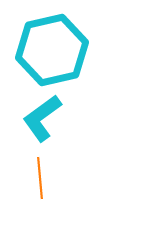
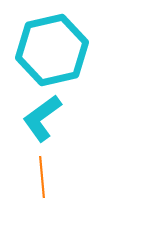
orange line: moved 2 px right, 1 px up
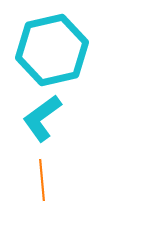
orange line: moved 3 px down
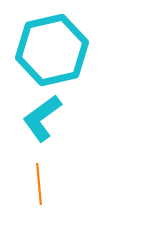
orange line: moved 3 px left, 4 px down
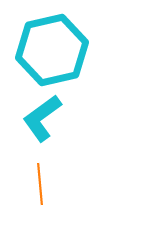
orange line: moved 1 px right
